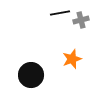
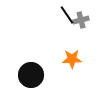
black line: moved 7 px right, 2 px down; rotated 66 degrees clockwise
orange star: rotated 18 degrees clockwise
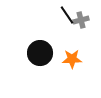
black circle: moved 9 px right, 22 px up
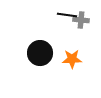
black line: rotated 48 degrees counterclockwise
gray cross: rotated 21 degrees clockwise
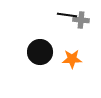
black circle: moved 1 px up
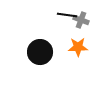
gray cross: rotated 14 degrees clockwise
orange star: moved 6 px right, 12 px up
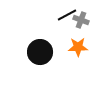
black line: rotated 36 degrees counterclockwise
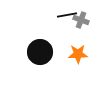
black line: rotated 18 degrees clockwise
orange star: moved 7 px down
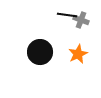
black line: rotated 18 degrees clockwise
orange star: rotated 24 degrees counterclockwise
